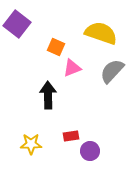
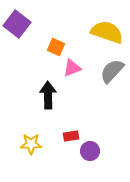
yellow semicircle: moved 6 px right, 1 px up
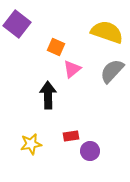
pink triangle: moved 1 px down; rotated 18 degrees counterclockwise
yellow star: rotated 10 degrees counterclockwise
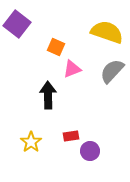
pink triangle: rotated 18 degrees clockwise
yellow star: moved 2 px up; rotated 25 degrees counterclockwise
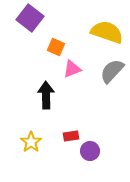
purple square: moved 13 px right, 6 px up
black arrow: moved 2 px left
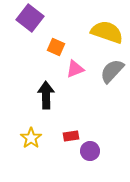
pink triangle: moved 3 px right
yellow star: moved 4 px up
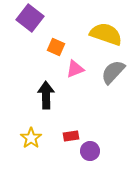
yellow semicircle: moved 1 px left, 2 px down
gray semicircle: moved 1 px right, 1 px down
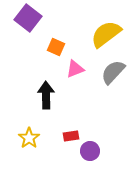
purple square: moved 2 px left
yellow semicircle: rotated 56 degrees counterclockwise
yellow star: moved 2 px left
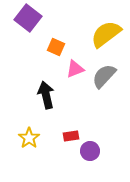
gray semicircle: moved 9 px left, 4 px down
black arrow: rotated 12 degrees counterclockwise
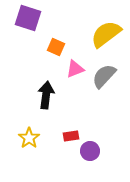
purple square: rotated 20 degrees counterclockwise
black arrow: rotated 20 degrees clockwise
